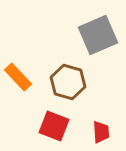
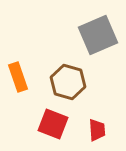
orange rectangle: rotated 24 degrees clockwise
red square: moved 1 px left, 2 px up
red trapezoid: moved 4 px left, 2 px up
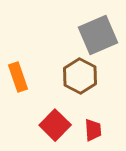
brown hexagon: moved 12 px right, 6 px up; rotated 12 degrees clockwise
red square: moved 2 px right, 1 px down; rotated 24 degrees clockwise
red trapezoid: moved 4 px left
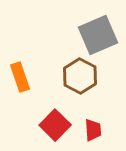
orange rectangle: moved 2 px right
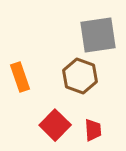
gray square: rotated 15 degrees clockwise
brown hexagon: rotated 8 degrees counterclockwise
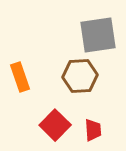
brown hexagon: rotated 24 degrees counterclockwise
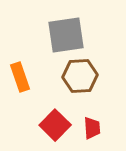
gray square: moved 32 px left
red trapezoid: moved 1 px left, 2 px up
